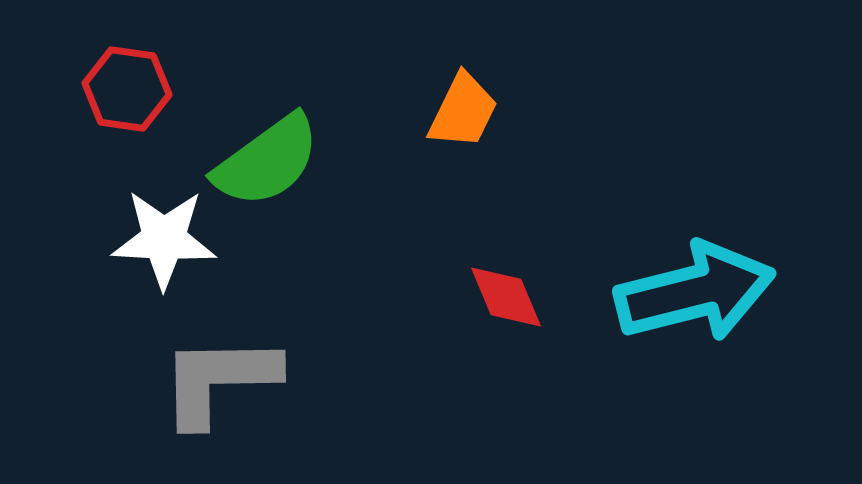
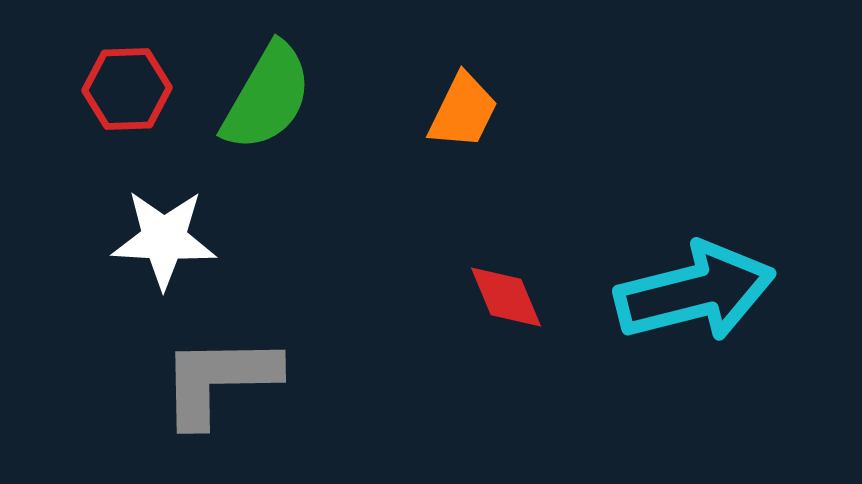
red hexagon: rotated 10 degrees counterclockwise
green semicircle: moved 64 px up; rotated 24 degrees counterclockwise
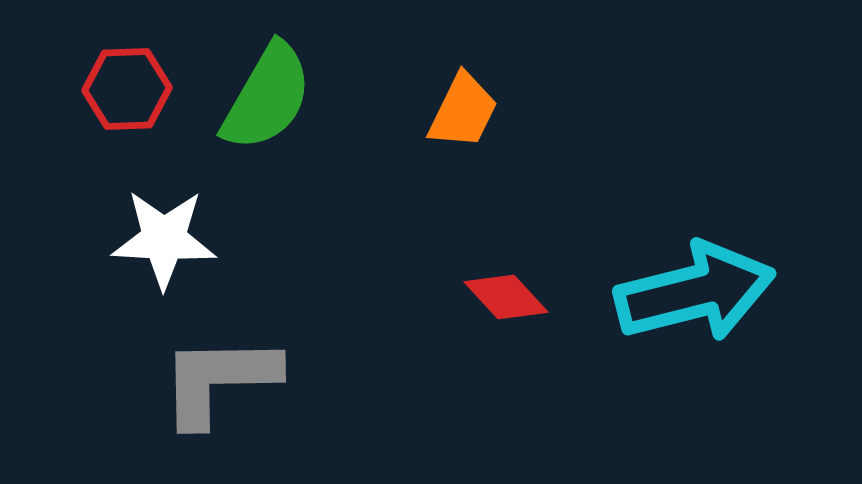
red diamond: rotated 20 degrees counterclockwise
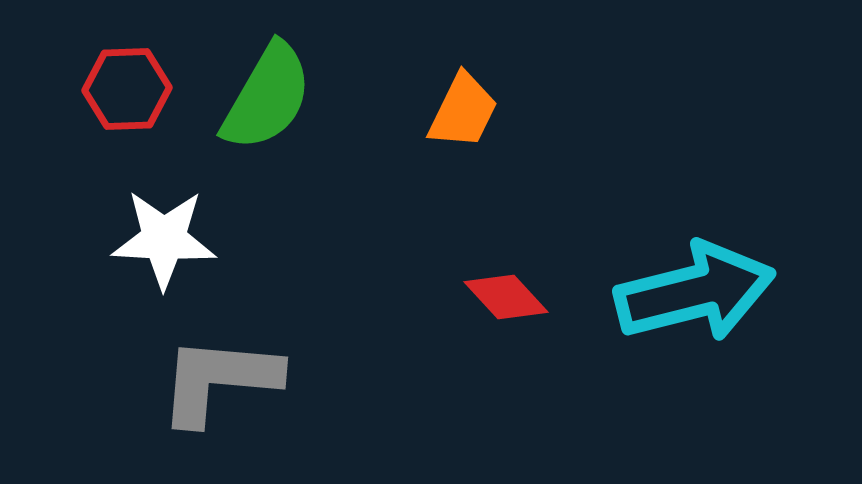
gray L-shape: rotated 6 degrees clockwise
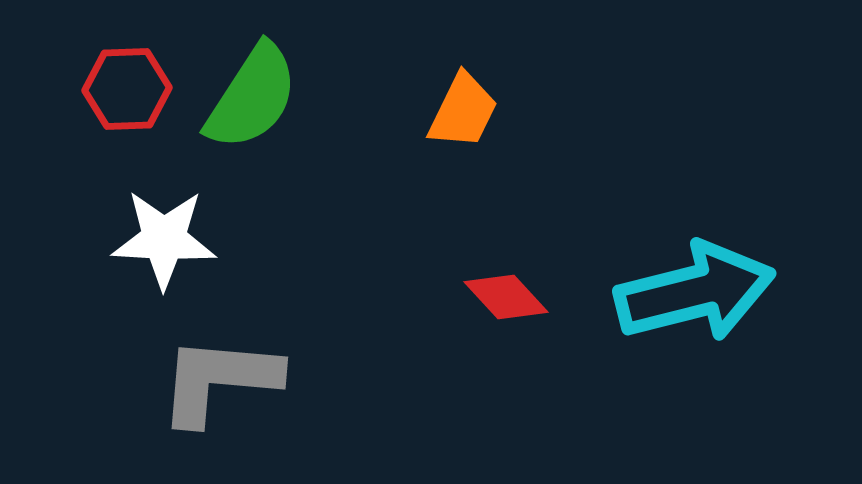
green semicircle: moved 15 px left; rotated 3 degrees clockwise
